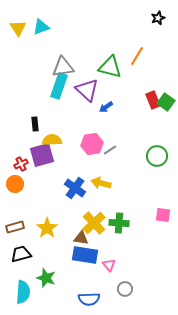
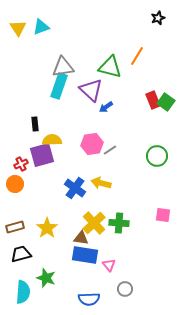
purple triangle: moved 4 px right
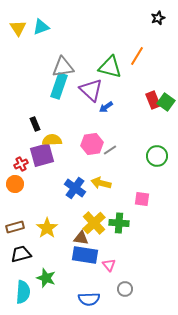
black rectangle: rotated 16 degrees counterclockwise
pink square: moved 21 px left, 16 px up
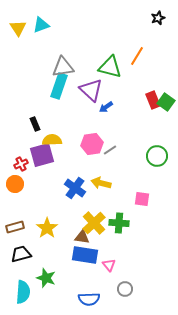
cyan triangle: moved 2 px up
brown triangle: moved 1 px right, 1 px up
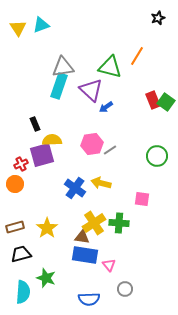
yellow cross: rotated 10 degrees clockwise
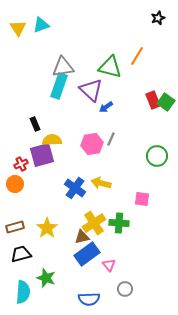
gray line: moved 1 px right, 11 px up; rotated 32 degrees counterclockwise
brown triangle: rotated 21 degrees counterclockwise
blue rectangle: moved 2 px right, 1 px up; rotated 45 degrees counterclockwise
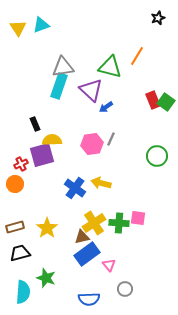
pink square: moved 4 px left, 19 px down
black trapezoid: moved 1 px left, 1 px up
